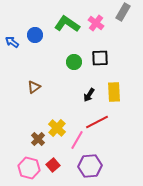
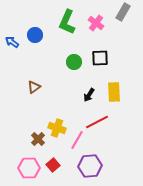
green L-shape: moved 2 px up; rotated 100 degrees counterclockwise
yellow cross: rotated 24 degrees counterclockwise
pink hexagon: rotated 15 degrees counterclockwise
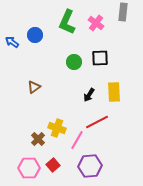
gray rectangle: rotated 24 degrees counterclockwise
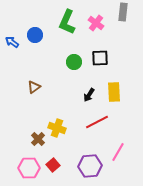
pink line: moved 41 px right, 12 px down
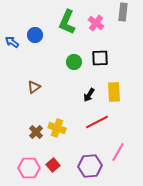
brown cross: moved 2 px left, 7 px up
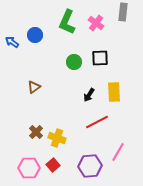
yellow cross: moved 10 px down
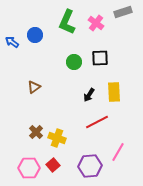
gray rectangle: rotated 66 degrees clockwise
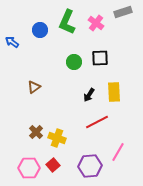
blue circle: moved 5 px right, 5 px up
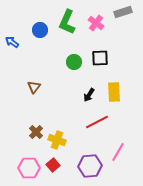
brown triangle: rotated 16 degrees counterclockwise
yellow cross: moved 2 px down
